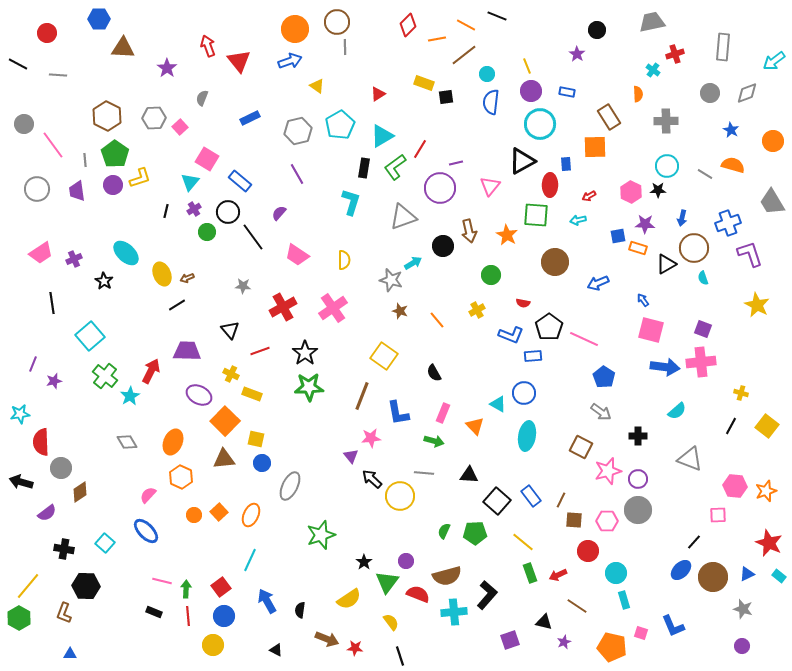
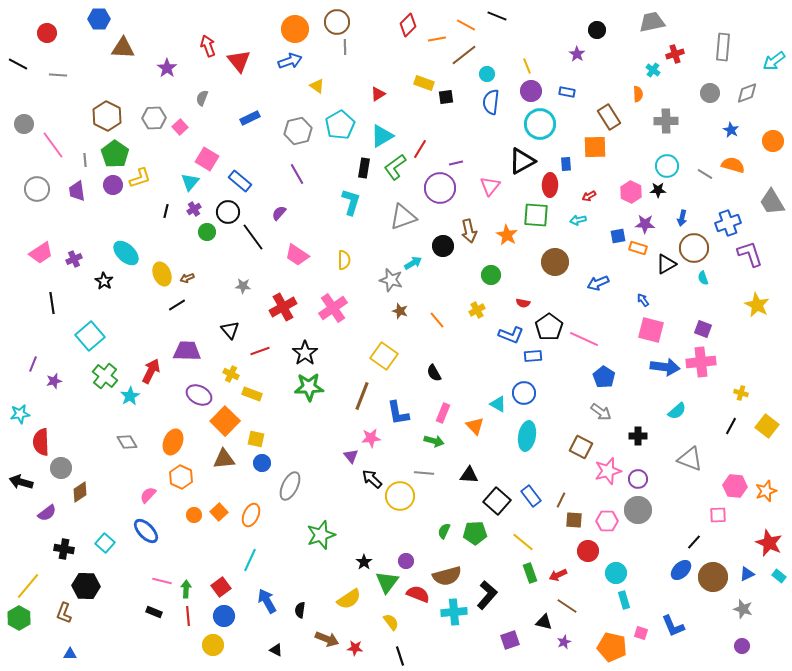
brown line at (577, 606): moved 10 px left
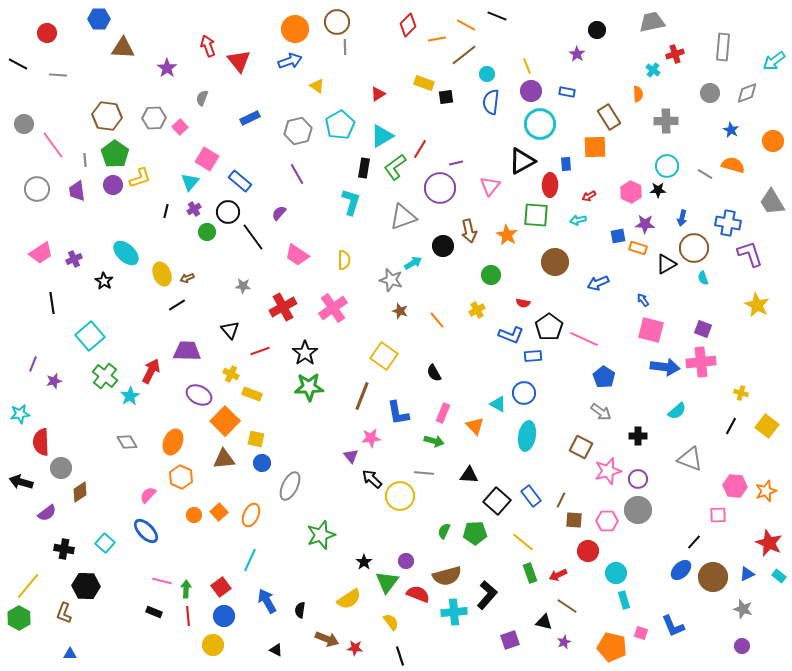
brown hexagon at (107, 116): rotated 20 degrees counterclockwise
blue cross at (728, 223): rotated 30 degrees clockwise
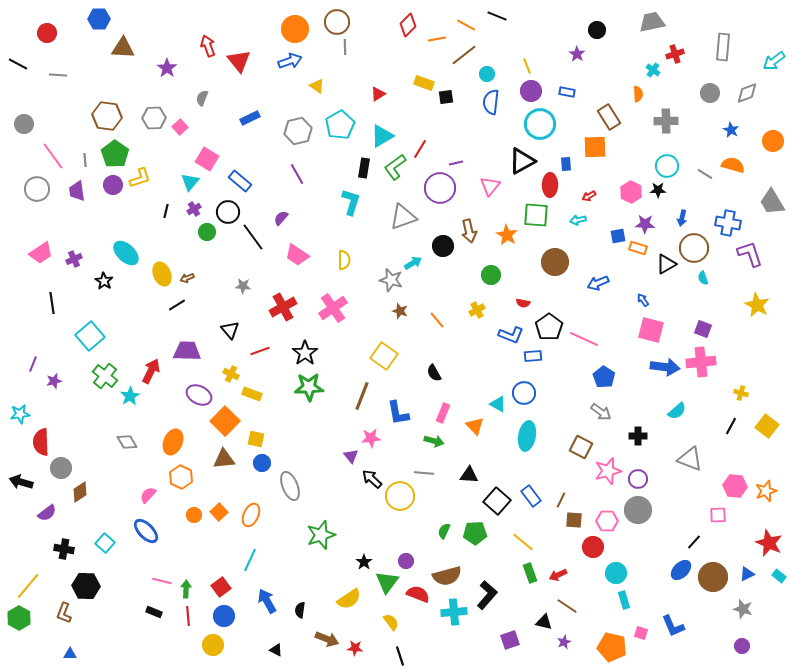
pink line at (53, 145): moved 11 px down
purple semicircle at (279, 213): moved 2 px right, 5 px down
gray ellipse at (290, 486): rotated 48 degrees counterclockwise
red circle at (588, 551): moved 5 px right, 4 px up
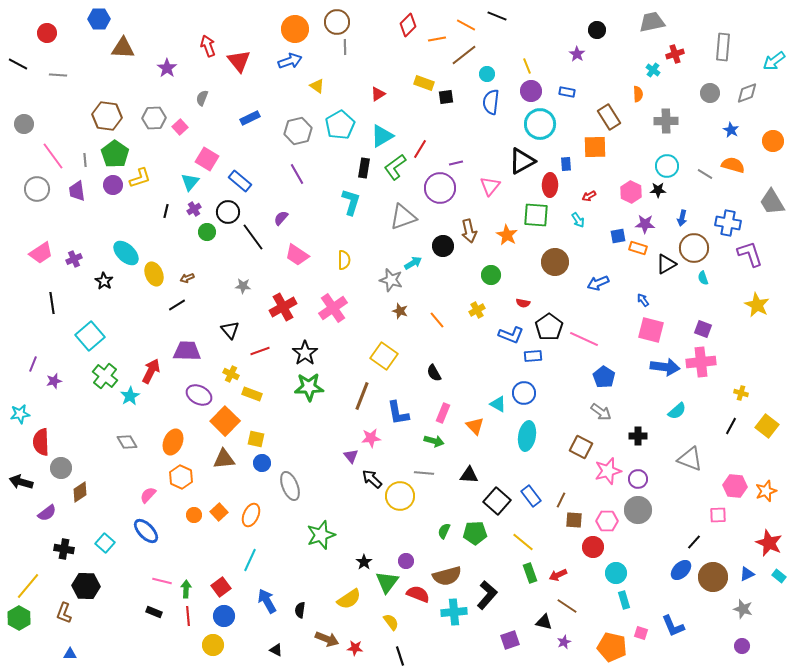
cyan arrow at (578, 220): rotated 112 degrees counterclockwise
yellow ellipse at (162, 274): moved 8 px left
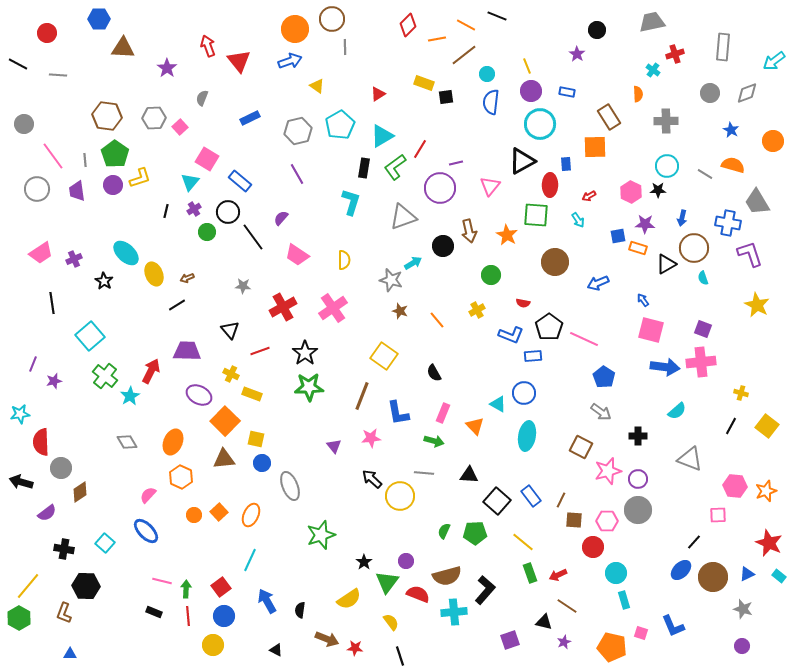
brown circle at (337, 22): moved 5 px left, 3 px up
gray trapezoid at (772, 202): moved 15 px left
purple triangle at (351, 456): moved 17 px left, 10 px up
black L-shape at (487, 595): moved 2 px left, 5 px up
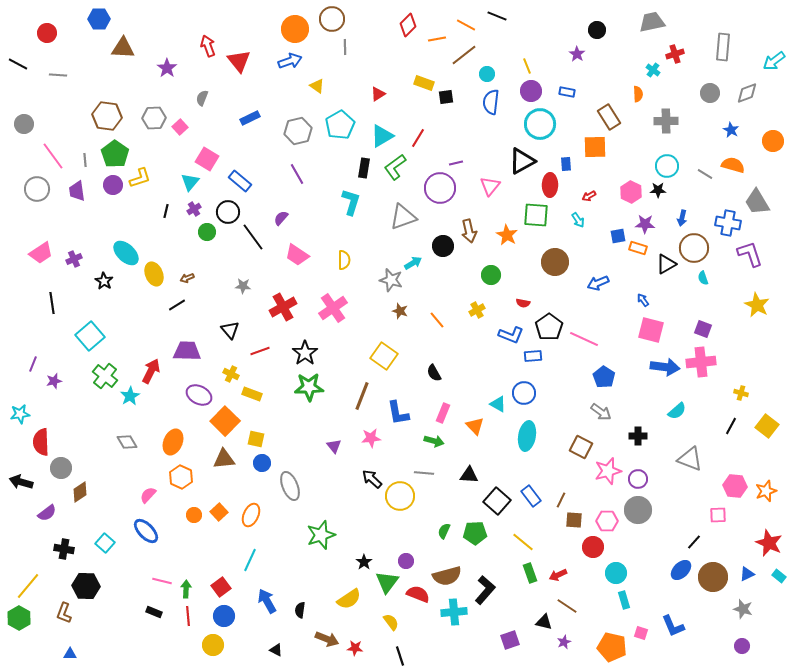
red line at (420, 149): moved 2 px left, 11 px up
